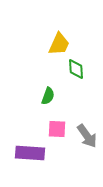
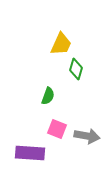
yellow trapezoid: moved 2 px right
green diamond: rotated 20 degrees clockwise
pink square: rotated 18 degrees clockwise
gray arrow: rotated 45 degrees counterclockwise
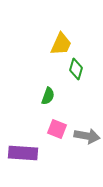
purple rectangle: moved 7 px left
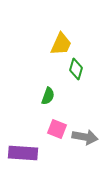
gray arrow: moved 2 px left, 1 px down
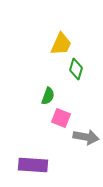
pink square: moved 4 px right, 11 px up
gray arrow: moved 1 px right
purple rectangle: moved 10 px right, 12 px down
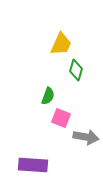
green diamond: moved 1 px down
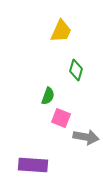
yellow trapezoid: moved 13 px up
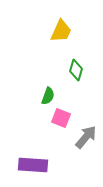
gray arrow: rotated 60 degrees counterclockwise
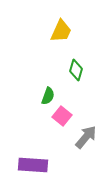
pink square: moved 1 px right, 2 px up; rotated 18 degrees clockwise
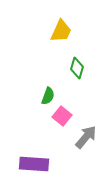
green diamond: moved 1 px right, 2 px up
purple rectangle: moved 1 px right, 1 px up
